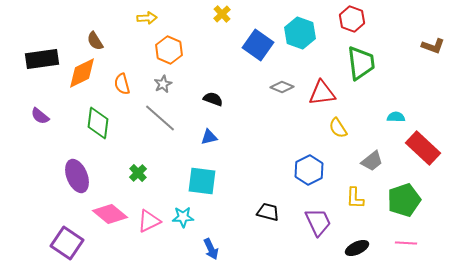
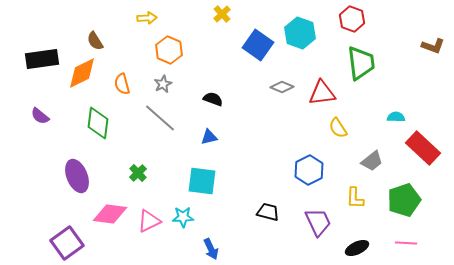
pink diamond: rotated 32 degrees counterclockwise
purple square: rotated 20 degrees clockwise
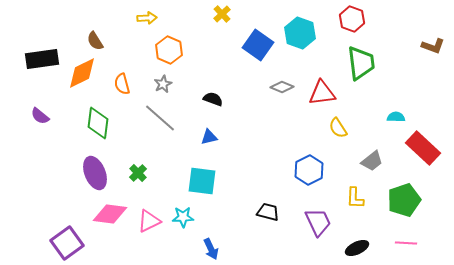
purple ellipse: moved 18 px right, 3 px up
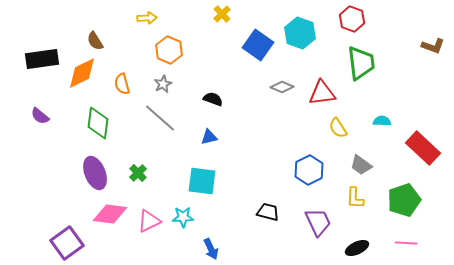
cyan semicircle: moved 14 px left, 4 px down
gray trapezoid: moved 11 px left, 4 px down; rotated 75 degrees clockwise
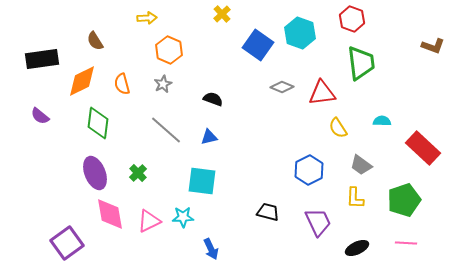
orange diamond: moved 8 px down
gray line: moved 6 px right, 12 px down
pink diamond: rotated 72 degrees clockwise
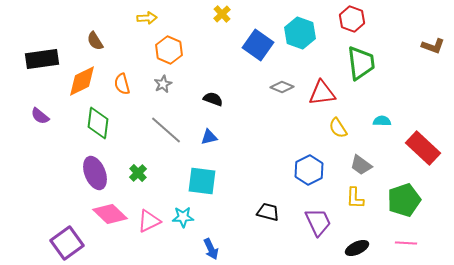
pink diamond: rotated 36 degrees counterclockwise
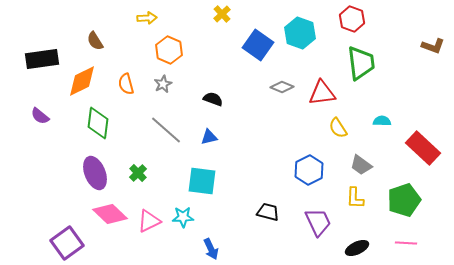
orange semicircle: moved 4 px right
